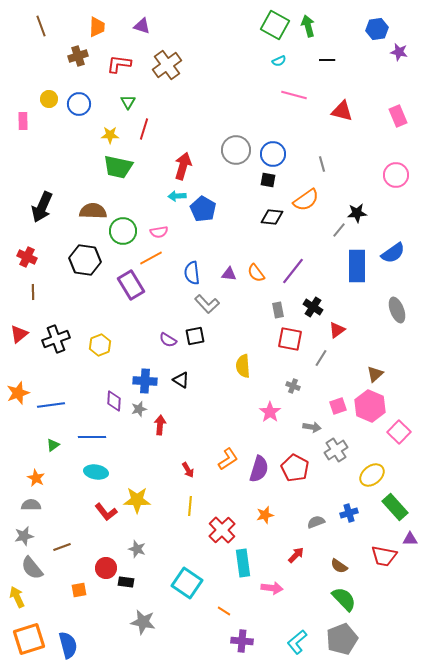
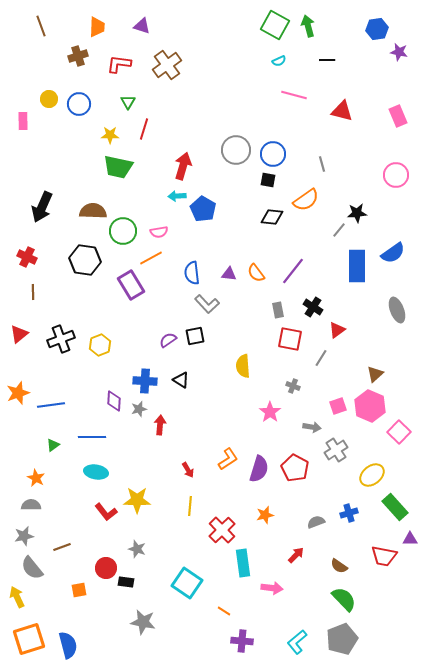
black cross at (56, 339): moved 5 px right
purple semicircle at (168, 340): rotated 114 degrees clockwise
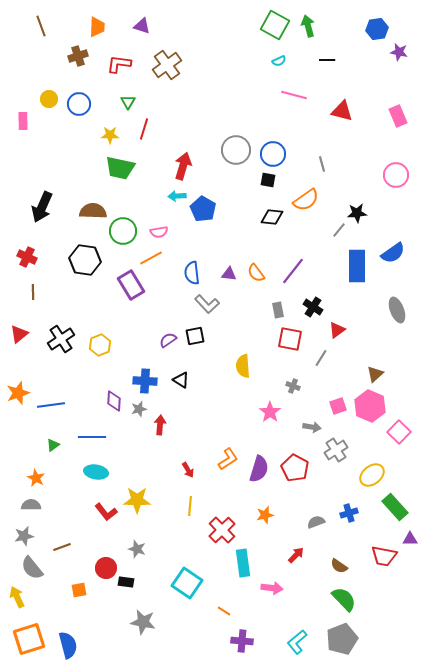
green trapezoid at (118, 167): moved 2 px right, 1 px down
black cross at (61, 339): rotated 12 degrees counterclockwise
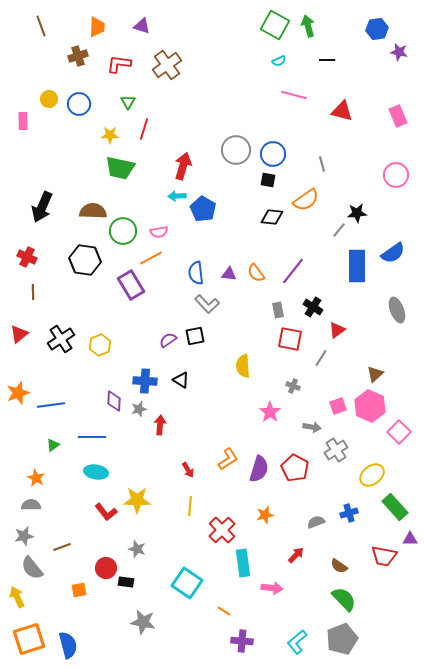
blue semicircle at (192, 273): moved 4 px right
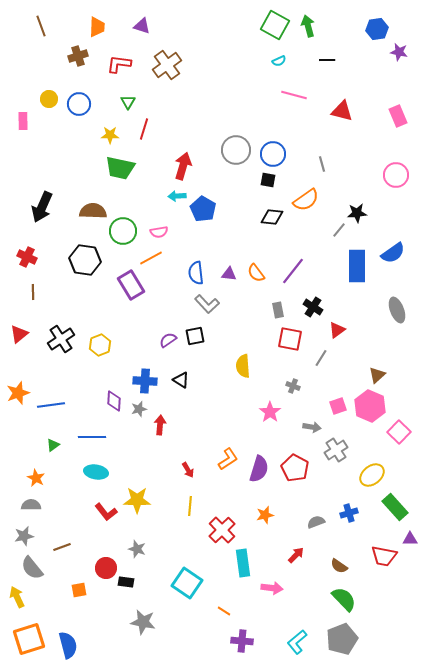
brown triangle at (375, 374): moved 2 px right, 1 px down
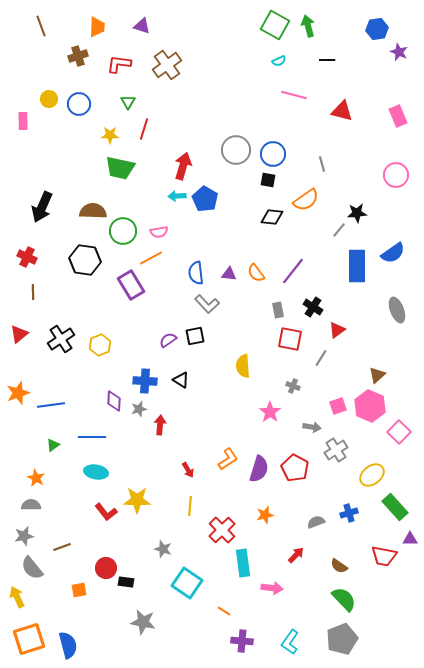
purple star at (399, 52): rotated 12 degrees clockwise
blue pentagon at (203, 209): moved 2 px right, 10 px up
gray star at (137, 549): moved 26 px right
cyan L-shape at (297, 642): moved 7 px left; rotated 15 degrees counterclockwise
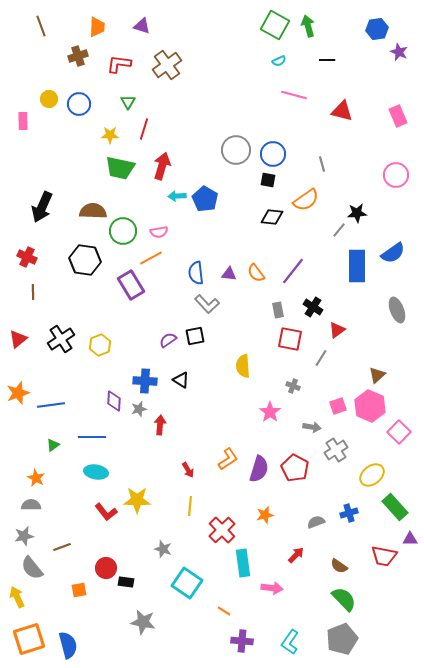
red arrow at (183, 166): moved 21 px left
red triangle at (19, 334): moved 1 px left, 5 px down
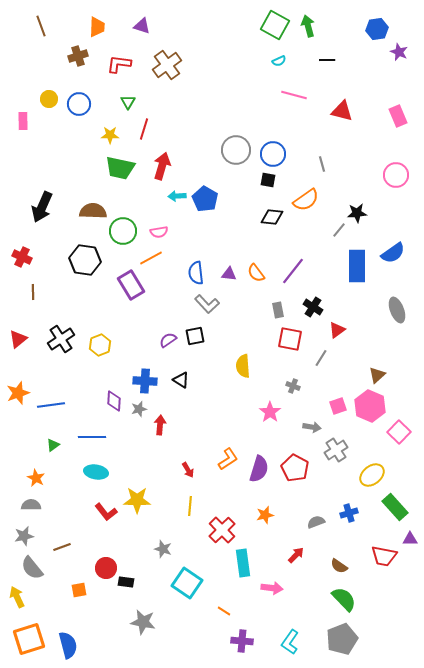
red cross at (27, 257): moved 5 px left
